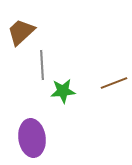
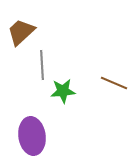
brown line: rotated 44 degrees clockwise
purple ellipse: moved 2 px up
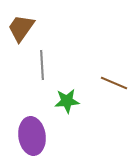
brown trapezoid: moved 4 px up; rotated 12 degrees counterclockwise
green star: moved 4 px right, 10 px down
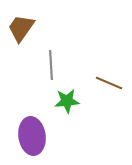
gray line: moved 9 px right
brown line: moved 5 px left
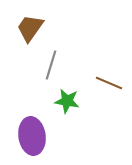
brown trapezoid: moved 9 px right
gray line: rotated 20 degrees clockwise
green star: rotated 15 degrees clockwise
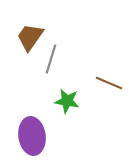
brown trapezoid: moved 9 px down
gray line: moved 6 px up
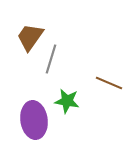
purple ellipse: moved 2 px right, 16 px up
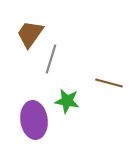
brown trapezoid: moved 3 px up
brown line: rotated 8 degrees counterclockwise
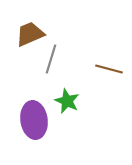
brown trapezoid: rotated 32 degrees clockwise
brown line: moved 14 px up
green star: rotated 15 degrees clockwise
